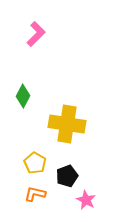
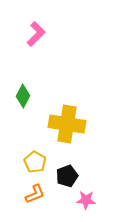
yellow pentagon: moved 1 px up
orange L-shape: rotated 145 degrees clockwise
pink star: rotated 24 degrees counterclockwise
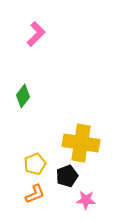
green diamond: rotated 10 degrees clockwise
yellow cross: moved 14 px right, 19 px down
yellow pentagon: moved 2 px down; rotated 20 degrees clockwise
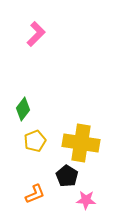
green diamond: moved 13 px down
yellow pentagon: moved 23 px up
black pentagon: rotated 20 degrees counterclockwise
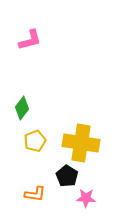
pink L-shape: moved 6 px left, 6 px down; rotated 30 degrees clockwise
green diamond: moved 1 px left, 1 px up
orange L-shape: rotated 30 degrees clockwise
pink star: moved 2 px up
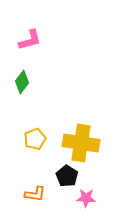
green diamond: moved 26 px up
yellow pentagon: moved 2 px up
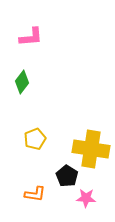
pink L-shape: moved 1 px right, 3 px up; rotated 10 degrees clockwise
yellow cross: moved 10 px right, 6 px down
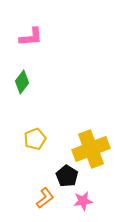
yellow cross: rotated 30 degrees counterclockwise
orange L-shape: moved 10 px right, 4 px down; rotated 45 degrees counterclockwise
pink star: moved 3 px left, 3 px down; rotated 12 degrees counterclockwise
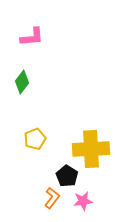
pink L-shape: moved 1 px right
yellow cross: rotated 18 degrees clockwise
orange L-shape: moved 7 px right; rotated 15 degrees counterclockwise
